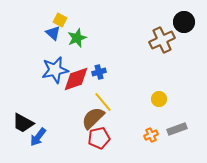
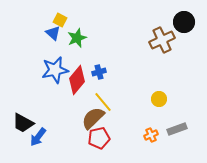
red diamond: moved 1 px right, 1 px down; rotated 32 degrees counterclockwise
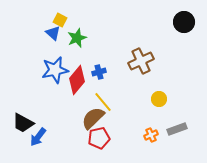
brown cross: moved 21 px left, 21 px down
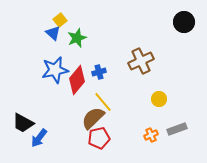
yellow square: rotated 24 degrees clockwise
blue arrow: moved 1 px right, 1 px down
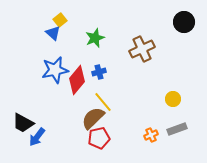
green star: moved 18 px right
brown cross: moved 1 px right, 12 px up
yellow circle: moved 14 px right
blue arrow: moved 2 px left, 1 px up
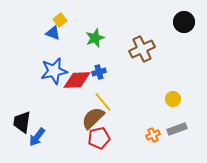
blue triangle: rotated 21 degrees counterclockwise
blue star: moved 1 px left, 1 px down
red diamond: rotated 48 degrees clockwise
black trapezoid: moved 1 px left, 1 px up; rotated 70 degrees clockwise
orange cross: moved 2 px right
